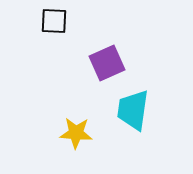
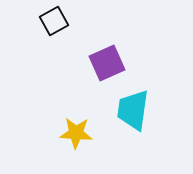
black square: rotated 32 degrees counterclockwise
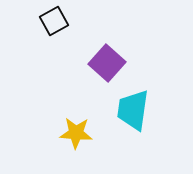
purple square: rotated 24 degrees counterclockwise
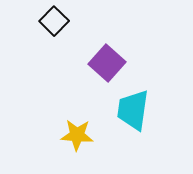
black square: rotated 16 degrees counterclockwise
yellow star: moved 1 px right, 2 px down
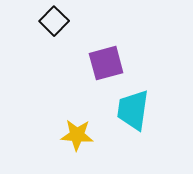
purple square: moved 1 px left; rotated 33 degrees clockwise
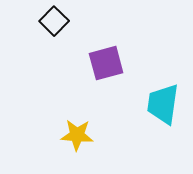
cyan trapezoid: moved 30 px right, 6 px up
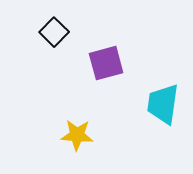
black square: moved 11 px down
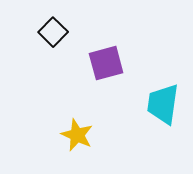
black square: moved 1 px left
yellow star: rotated 20 degrees clockwise
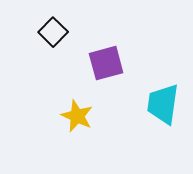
yellow star: moved 19 px up
